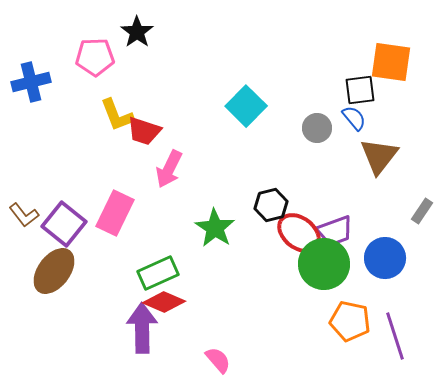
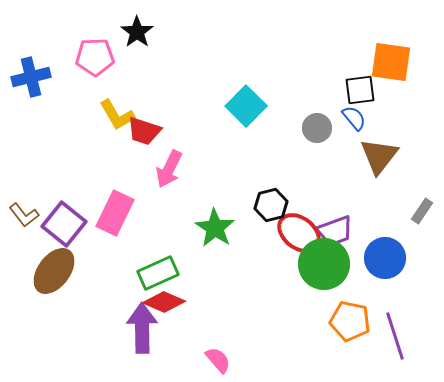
blue cross: moved 5 px up
yellow L-shape: rotated 9 degrees counterclockwise
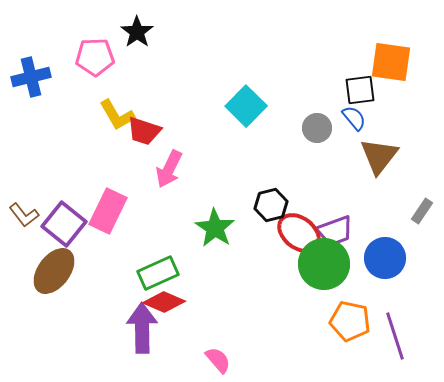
pink rectangle: moved 7 px left, 2 px up
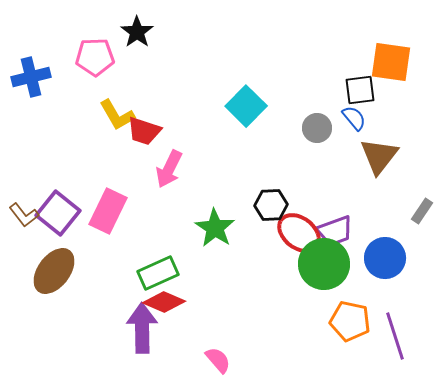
black hexagon: rotated 12 degrees clockwise
purple square: moved 6 px left, 11 px up
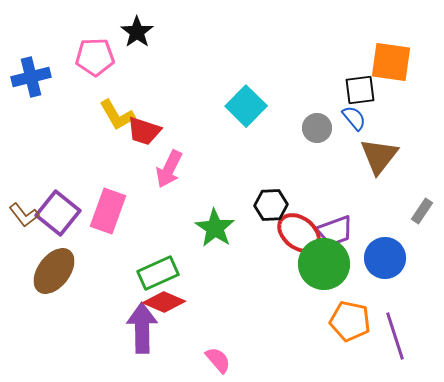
pink rectangle: rotated 6 degrees counterclockwise
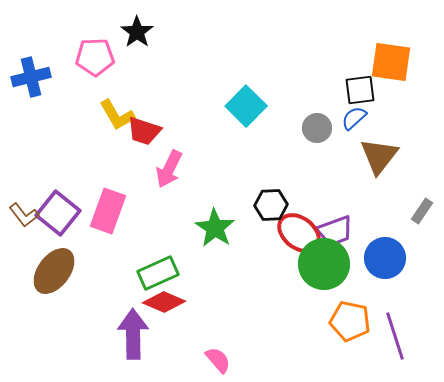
blue semicircle: rotated 92 degrees counterclockwise
purple arrow: moved 9 px left, 6 px down
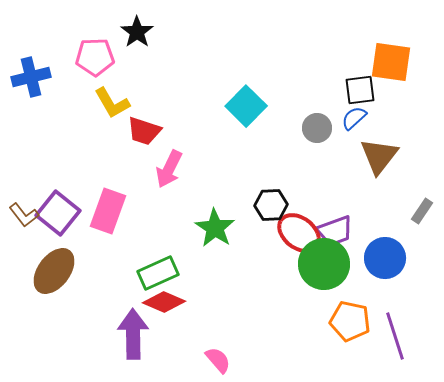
yellow L-shape: moved 5 px left, 12 px up
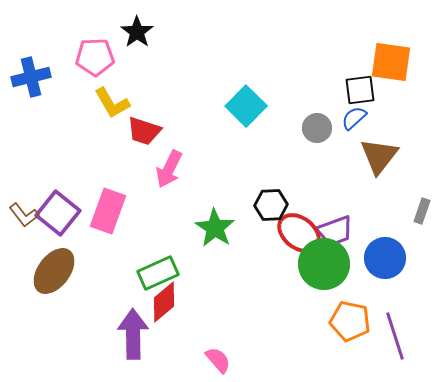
gray rectangle: rotated 15 degrees counterclockwise
red diamond: rotated 63 degrees counterclockwise
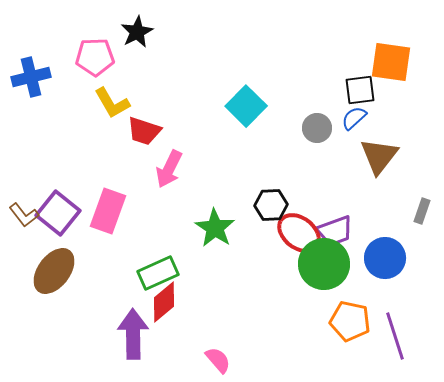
black star: rotated 8 degrees clockwise
